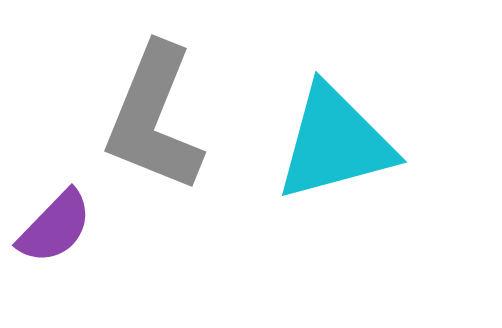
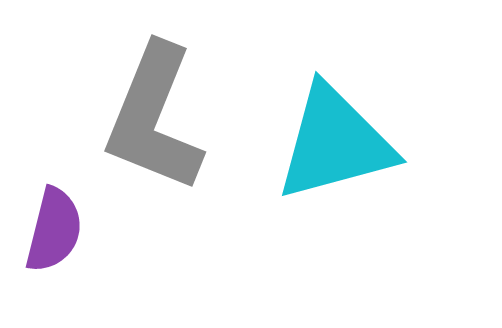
purple semicircle: moved 1 px left, 3 px down; rotated 30 degrees counterclockwise
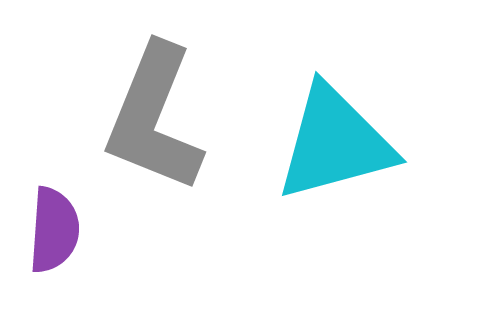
purple semicircle: rotated 10 degrees counterclockwise
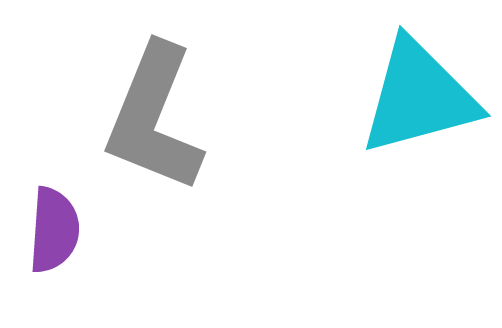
cyan triangle: moved 84 px right, 46 px up
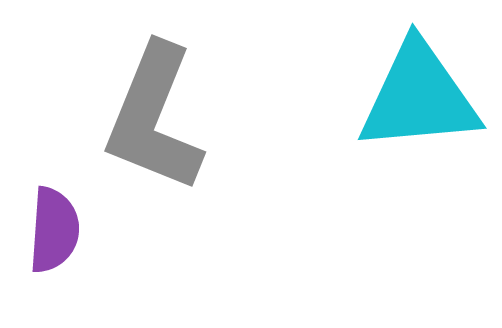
cyan triangle: rotated 10 degrees clockwise
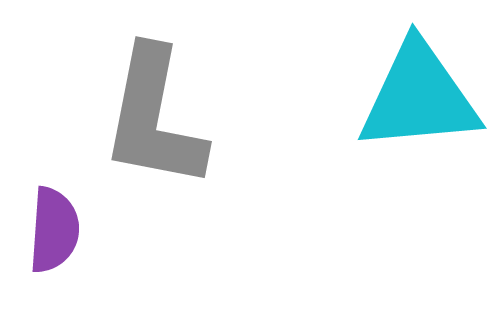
gray L-shape: rotated 11 degrees counterclockwise
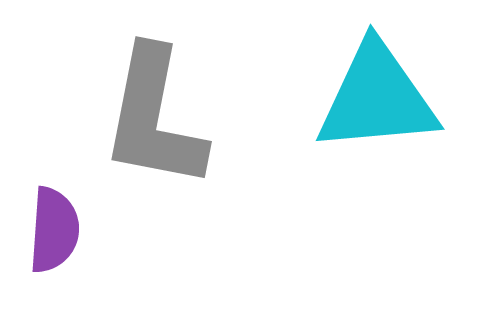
cyan triangle: moved 42 px left, 1 px down
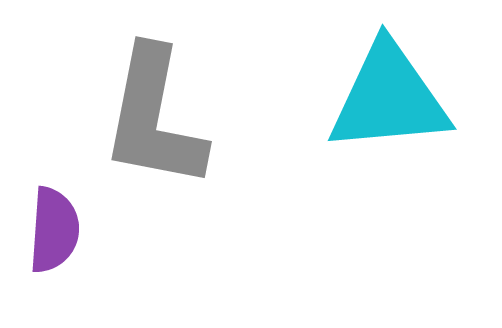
cyan triangle: moved 12 px right
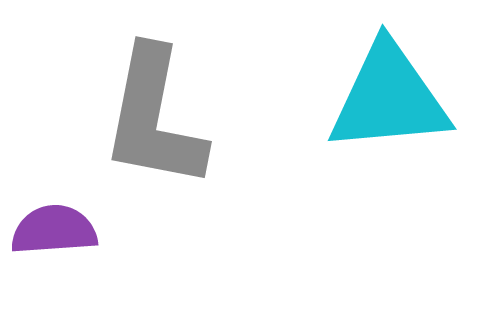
purple semicircle: rotated 98 degrees counterclockwise
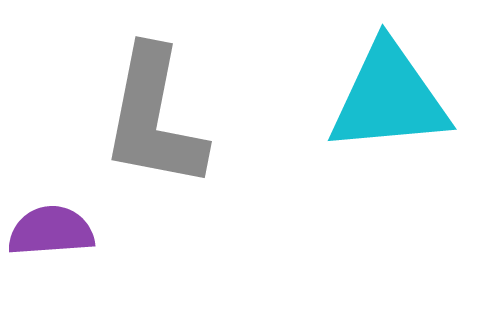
purple semicircle: moved 3 px left, 1 px down
